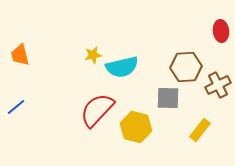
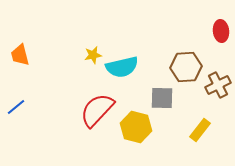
gray square: moved 6 px left
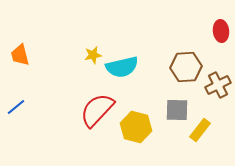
gray square: moved 15 px right, 12 px down
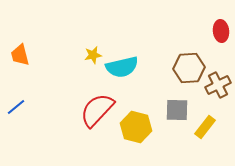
brown hexagon: moved 3 px right, 1 px down
yellow rectangle: moved 5 px right, 3 px up
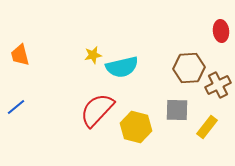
yellow rectangle: moved 2 px right
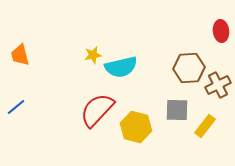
cyan semicircle: moved 1 px left
yellow rectangle: moved 2 px left, 1 px up
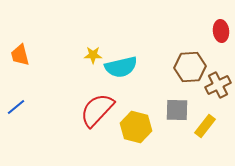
yellow star: rotated 12 degrees clockwise
brown hexagon: moved 1 px right, 1 px up
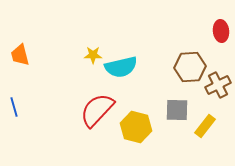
blue line: moved 2 px left; rotated 66 degrees counterclockwise
